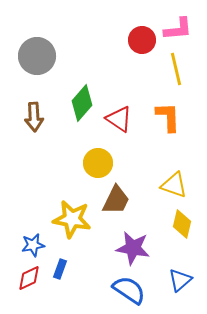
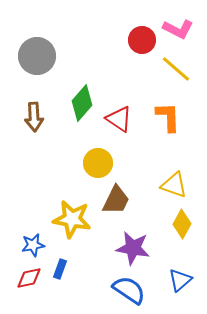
pink L-shape: rotated 32 degrees clockwise
yellow line: rotated 36 degrees counterclockwise
yellow diamond: rotated 16 degrees clockwise
red diamond: rotated 12 degrees clockwise
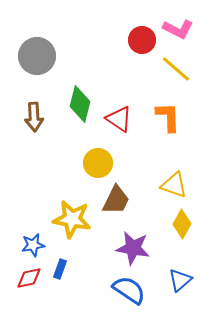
green diamond: moved 2 px left, 1 px down; rotated 27 degrees counterclockwise
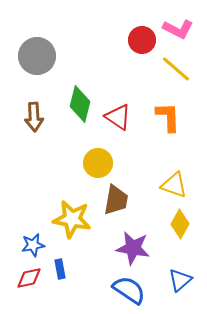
red triangle: moved 1 px left, 2 px up
brown trapezoid: rotated 16 degrees counterclockwise
yellow diamond: moved 2 px left
blue rectangle: rotated 30 degrees counterclockwise
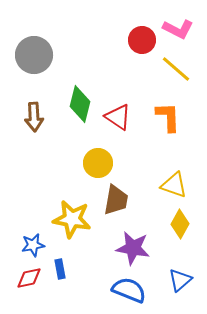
gray circle: moved 3 px left, 1 px up
blue semicircle: rotated 12 degrees counterclockwise
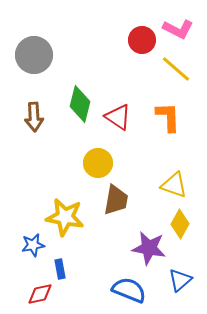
yellow star: moved 7 px left, 2 px up
purple star: moved 16 px right
red diamond: moved 11 px right, 16 px down
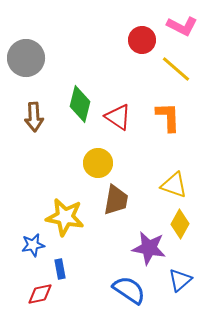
pink L-shape: moved 4 px right, 3 px up
gray circle: moved 8 px left, 3 px down
blue semicircle: rotated 12 degrees clockwise
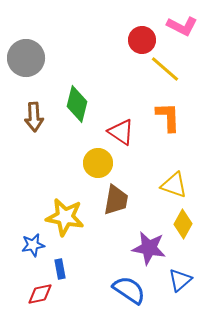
yellow line: moved 11 px left
green diamond: moved 3 px left
red triangle: moved 3 px right, 15 px down
yellow diamond: moved 3 px right
